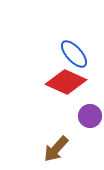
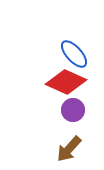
purple circle: moved 17 px left, 6 px up
brown arrow: moved 13 px right
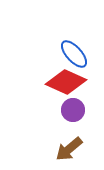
brown arrow: rotated 8 degrees clockwise
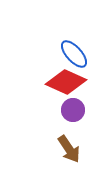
brown arrow: rotated 84 degrees counterclockwise
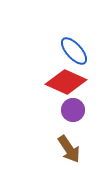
blue ellipse: moved 3 px up
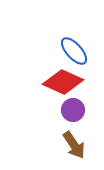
red diamond: moved 3 px left
brown arrow: moved 5 px right, 4 px up
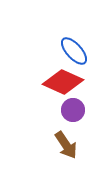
brown arrow: moved 8 px left
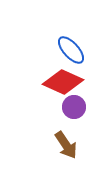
blue ellipse: moved 3 px left, 1 px up
purple circle: moved 1 px right, 3 px up
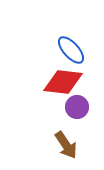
red diamond: rotated 18 degrees counterclockwise
purple circle: moved 3 px right
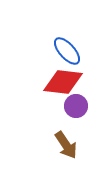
blue ellipse: moved 4 px left, 1 px down
purple circle: moved 1 px left, 1 px up
